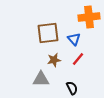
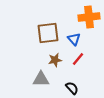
brown star: moved 1 px right
black semicircle: rotated 16 degrees counterclockwise
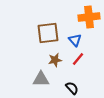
blue triangle: moved 1 px right, 1 px down
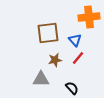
red line: moved 1 px up
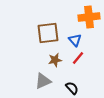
gray triangle: moved 2 px right, 2 px down; rotated 24 degrees counterclockwise
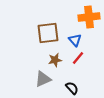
gray triangle: moved 2 px up
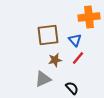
brown square: moved 2 px down
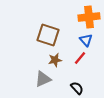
brown square: rotated 25 degrees clockwise
blue triangle: moved 11 px right
red line: moved 2 px right
black semicircle: moved 5 px right
